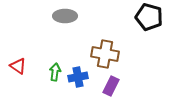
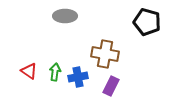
black pentagon: moved 2 px left, 5 px down
red triangle: moved 11 px right, 5 px down
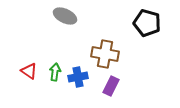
gray ellipse: rotated 25 degrees clockwise
black pentagon: moved 1 px down
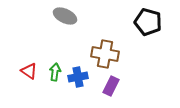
black pentagon: moved 1 px right, 1 px up
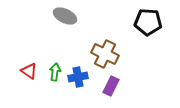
black pentagon: rotated 12 degrees counterclockwise
brown cross: rotated 16 degrees clockwise
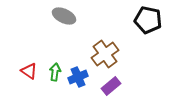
gray ellipse: moved 1 px left
black pentagon: moved 2 px up; rotated 8 degrees clockwise
brown cross: rotated 28 degrees clockwise
blue cross: rotated 12 degrees counterclockwise
purple rectangle: rotated 24 degrees clockwise
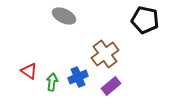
black pentagon: moved 3 px left
green arrow: moved 3 px left, 10 px down
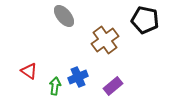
gray ellipse: rotated 25 degrees clockwise
brown cross: moved 14 px up
green arrow: moved 3 px right, 4 px down
purple rectangle: moved 2 px right
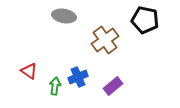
gray ellipse: rotated 40 degrees counterclockwise
